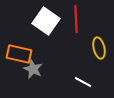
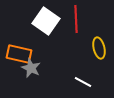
gray star: moved 2 px left, 1 px up
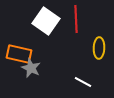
yellow ellipse: rotated 15 degrees clockwise
